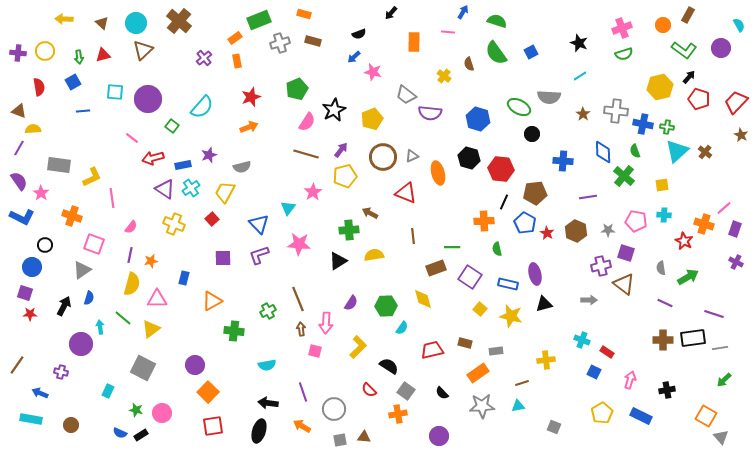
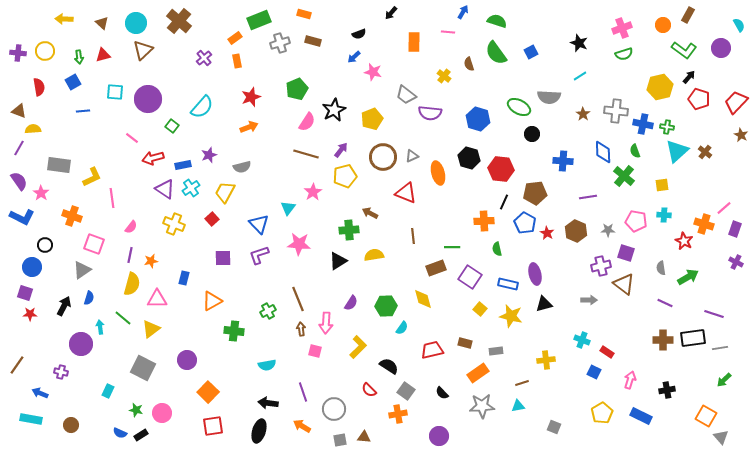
purple circle at (195, 365): moved 8 px left, 5 px up
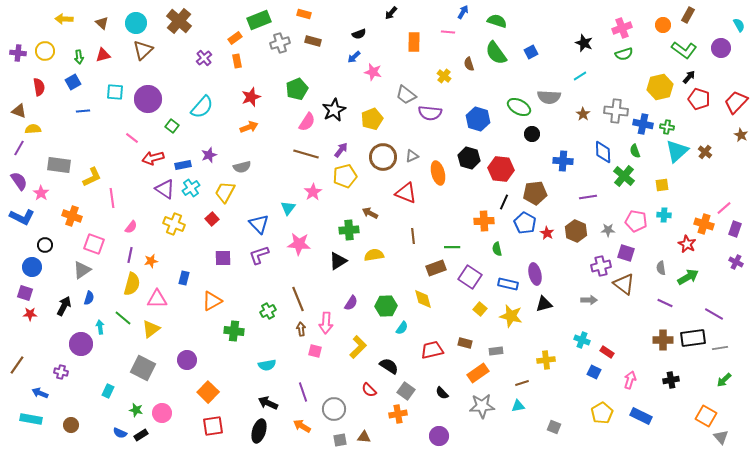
black star at (579, 43): moved 5 px right
red star at (684, 241): moved 3 px right, 3 px down
purple line at (714, 314): rotated 12 degrees clockwise
black cross at (667, 390): moved 4 px right, 10 px up
black arrow at (268, 403): rotated 18 degrees clockwise
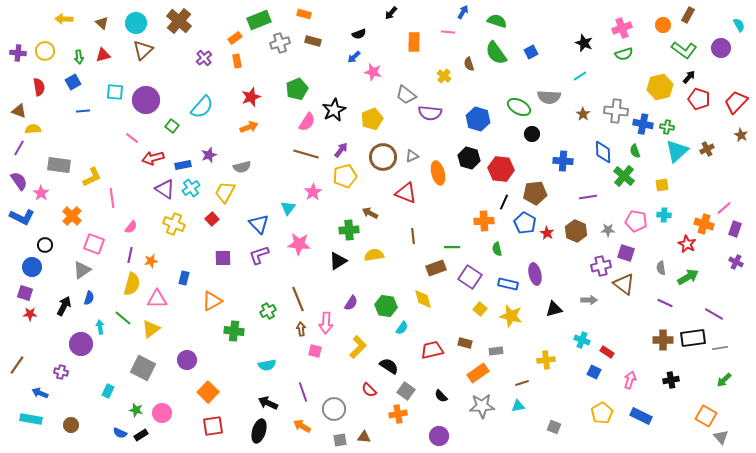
purple circle at (148, 99): moved 2 px left, 1 px down
brown cross at (705, 152): moved 2 px right, 3 px up; rotated 24 degrees clockwise
orange cross at (72, 216): rotated 24 degrees clockwise
black triangle at (544, 304): moved 10 px right, 5 px down
green hexagon at (386, 306): rotated 10 degrees clockwise
black semicircle at (442, 393): moved 1 px left, 3 px down
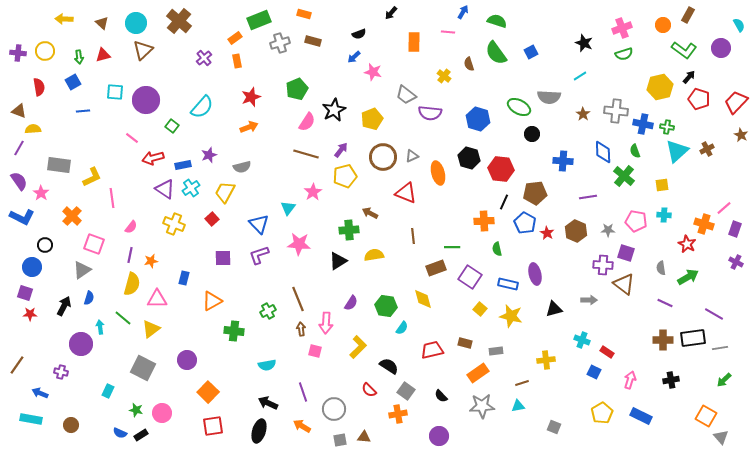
purple cross at (601, 266): moved 2 px right, 1 px up; rotated 18 degrees clockwise
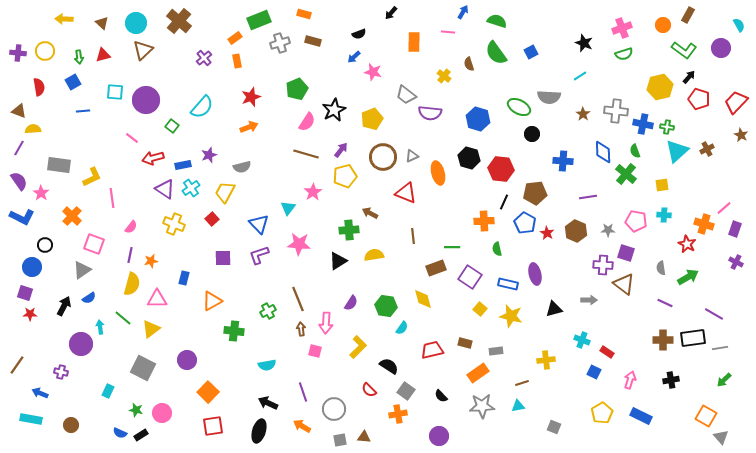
green cross at (624, 176): moved 2 px right, 2 px up
blue semicircle at (89, 298): rotated 40 degrees clockwise
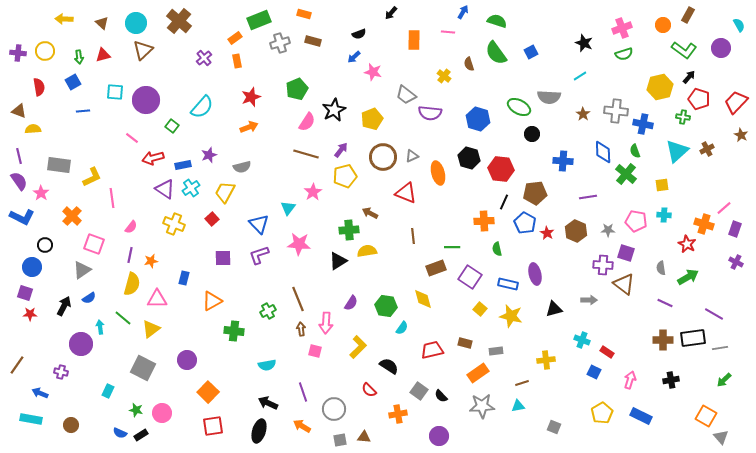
orange rectangle at (414, 42): moved 2 px up
green cross at (667, 127): moved 16 px right, 10 px up
purple line at (19, 148): moved 8 px down; rotated 42 degrees counterclockwise
yellow semicircle at (374, 255): moved 7 px left, 4 px up
gray square at (406, 391): moved 13 px right
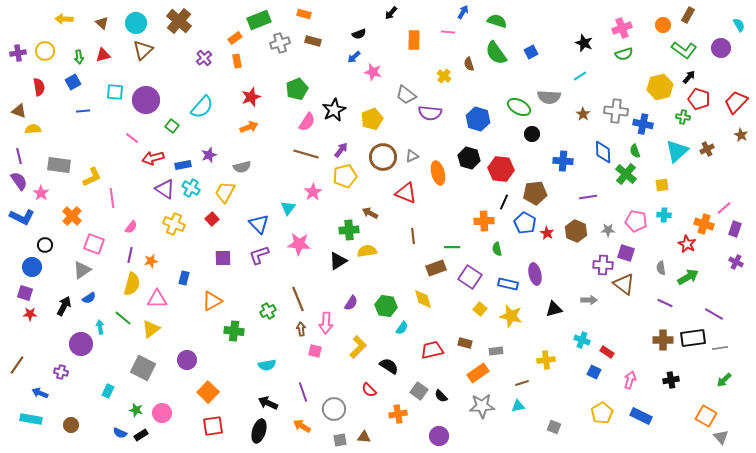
purple cross at (18, 53): rotated 14 degrees counterclockwise
cyan cross at (191, 188): rotated 24 degrees counterclockwise
